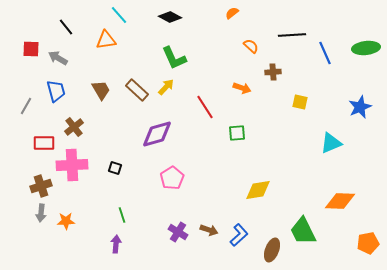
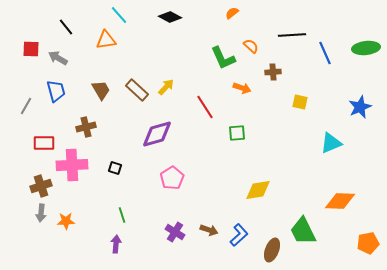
green L-shape at (174, 58): moved 49 px right
brown cross at (74, 127): moved 12 px right; rotated 24 degrees clockwise
purple cross at (178, 232): moved 3 px left
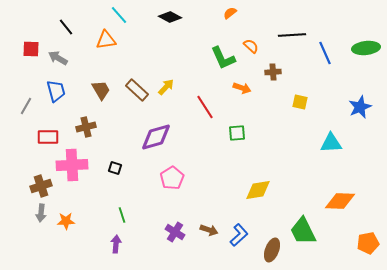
orange semicircle at (232, 13): moved 2 px left
purple diamond at (157, 134): moved 1 px left, 3 px down
red rectangle at (44, 143): moved 4 px right, 6 px up
cyan triangle at (331, 143): rotated 20 degrees clockwise
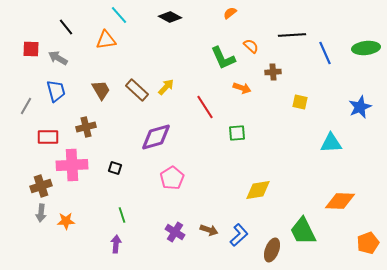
orange pentagon at (368, 243): rotated 10 degrees counterclockwise
